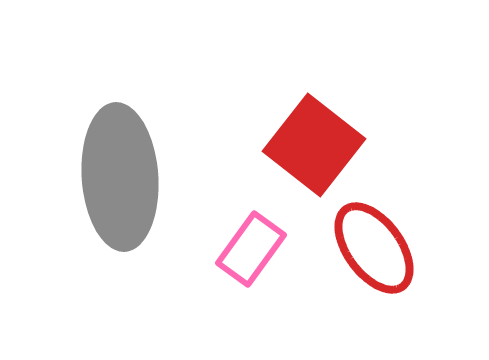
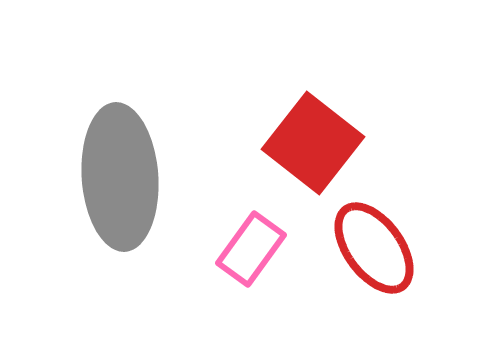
red square: moved 1 px left, 2 px up
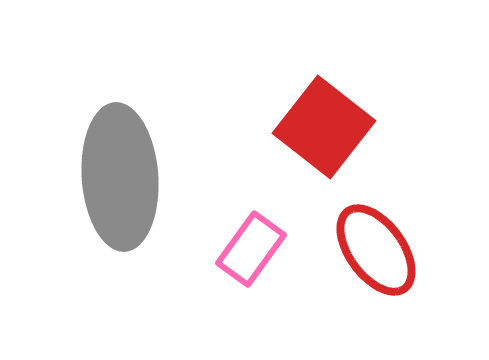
red square: moved 11 px right, 16 px up
red ellipse: moved 2 px right, 2 px down
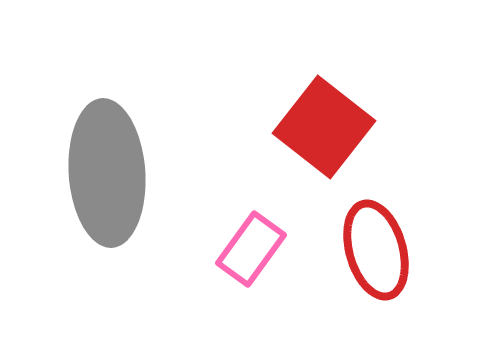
gray ellipse: moved 13 px left, 4 px up
red ellipse: rotated 20 degrees clockwise
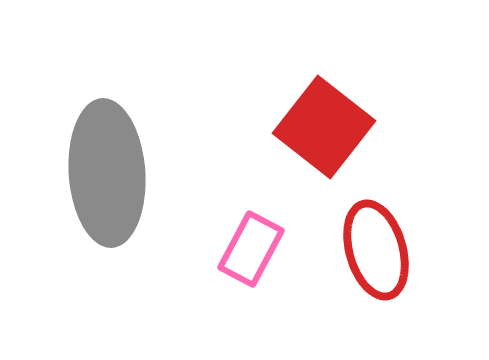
pink rectangle: rotated 8 degrees counterclockwise
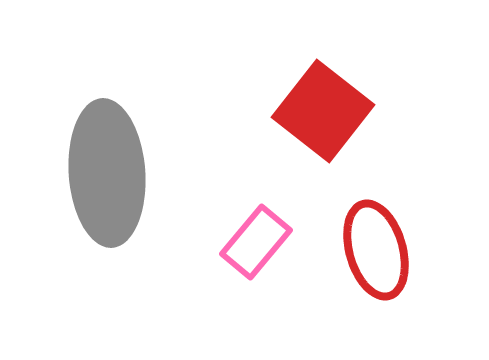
red square: moved 1 px left, 16 px up
pink rectangle: moved 5 px right, 7 px up; rotated 12 degrees clockwise
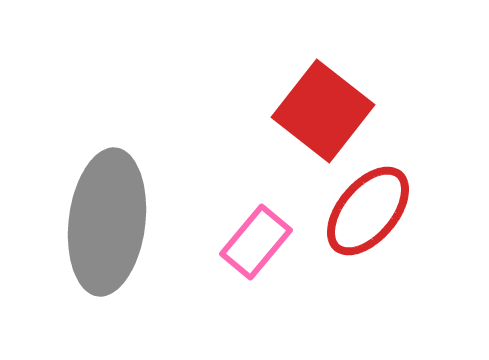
gray ellipse: moved 49 px down; rotated 11 degrees clockwise
red ellipse: moved 8 px left, 39 px up; rotated 56 degrees clockwise
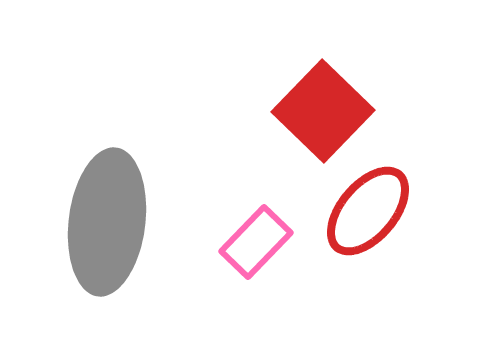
red square: rotated 6 degrees clockwise
pink rectangle: rotated 4 degrees clockwise
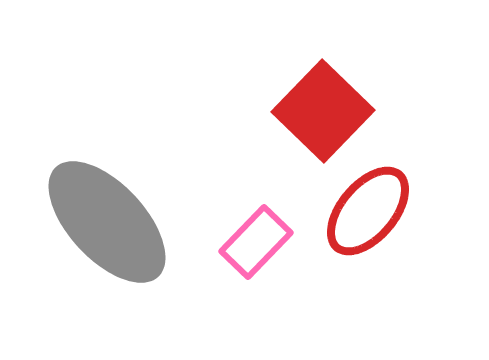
gray ellipse: rotated 50 degrees counterclockwise
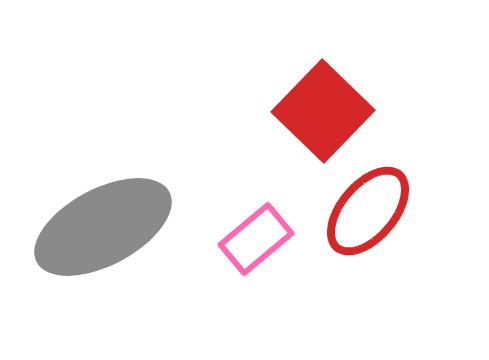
gray ellipse: moved 4 px left, 5 px down; rotated 75 degrees counterclockwise
pink rectangle: moved 3 px up; rotated 6 degrees clockwise
